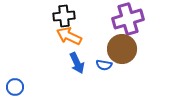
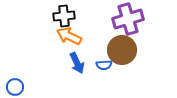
brown circle: moved 1 px down
blue semicircle: rotated 14 degrees counterclockwise
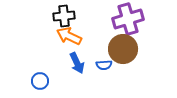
brown circle: moved 1 px right, 1 px up
blue circle: moved 25 px right, 6 px up
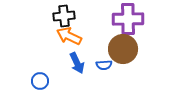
purple cross: rotated 16 degrees clockwise
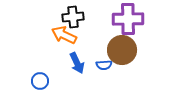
black cross: moved 9 px right, 1 px down
orange arrow: moved 5 px left, 1 px up
brown circle: moved 1 px left, 1 px down
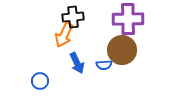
orange arrow: rotated 90 degrees counterclockwise
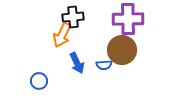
orange arrow: moved 2 px left
blue circle: moved 1 px left
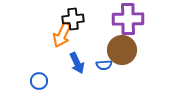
black cross: moved 2 px down
